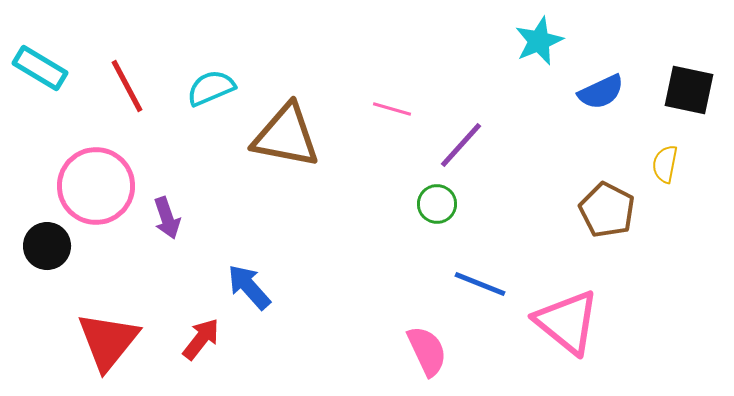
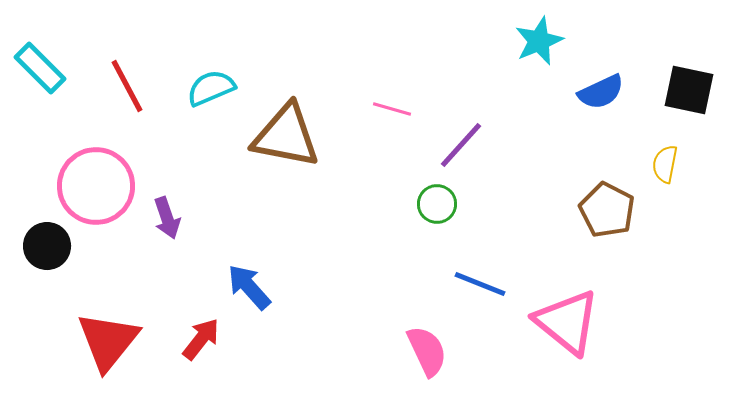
cyan rectangle: rotated 14 degrees clockwise
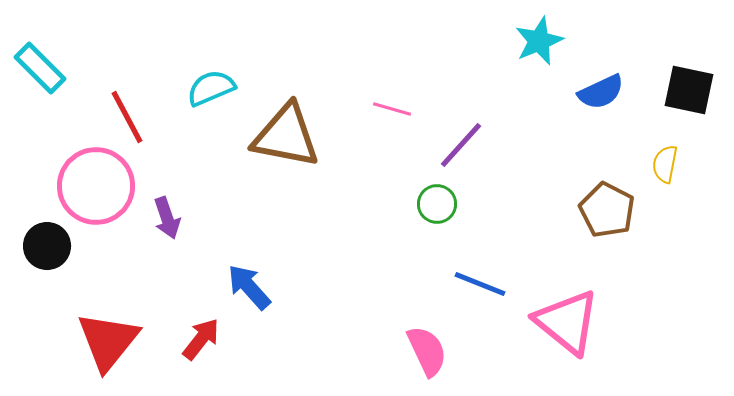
red line: moved 31 px down
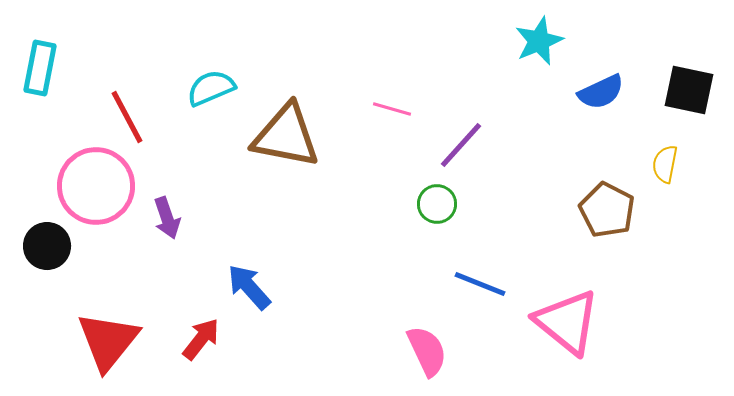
cyan rectangle: rotated 56 degrees clockwise
